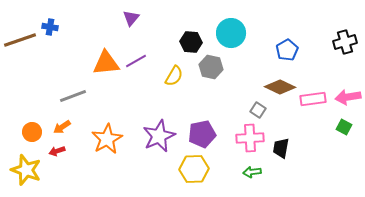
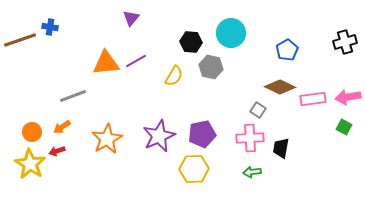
yellow star: moved 4 px right, 6 px up; rotated 12 degrees clockwise
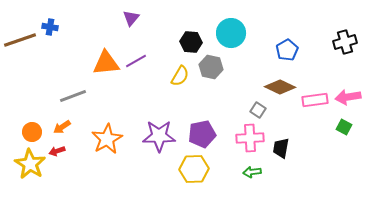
yellow semicircle: moved 6 px right
pink rectangle: moved 2 px right, 1 px down
purple star: rotated 24 degrees clockwise
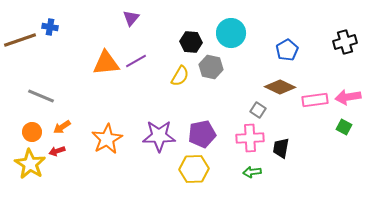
gray line: moved 32 px left; rotated 44 degrees clockwise
